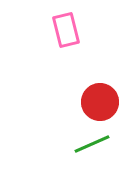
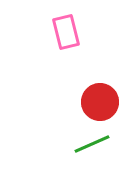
pink rectangle: moved 2 px down
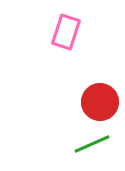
pink rectangle: rotated 32 degrees clockwise
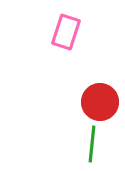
green line: rotated 60 degrees counterclockwise
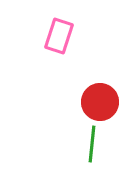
pink rectangle: moved 7 px left, 4 px down
